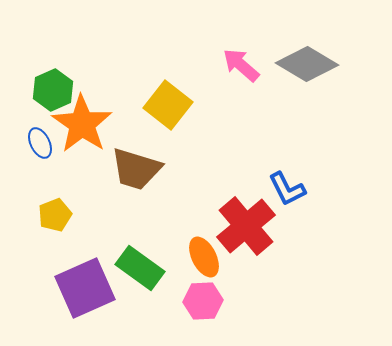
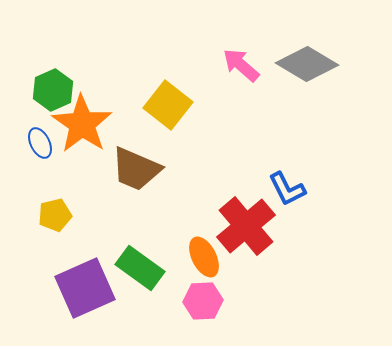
brown trapezoid: rotated 6 degrees clockwise
yellow pentagon: rotated 8 degrees clockwise
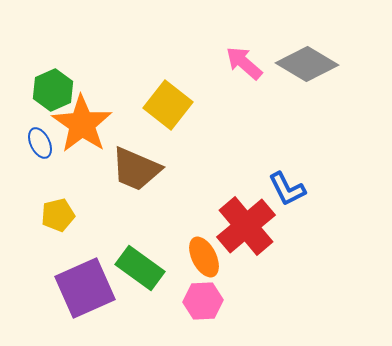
pink arrow: moved 3 px right, 2 px up
yellow pentagon: moved 3 px right
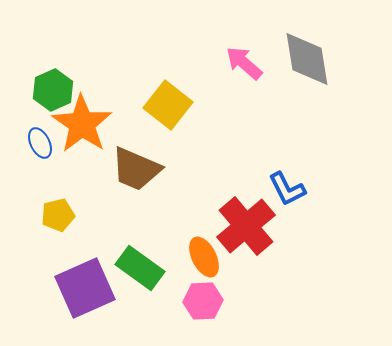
gray diamond: moved 5 px up; rotated 50 degrees clockwise
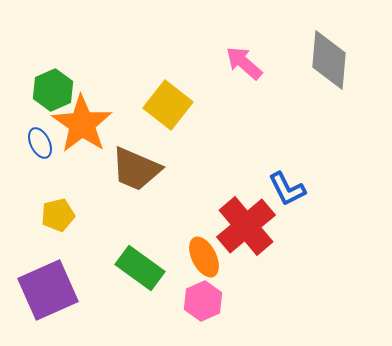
gray diamond: moved 22 px right, 1 px down; rotated 14 degrees clockwise
purple square: moved 37 px left, 2 px down
pink hexagon: rotated 21 degrees counterclockwise
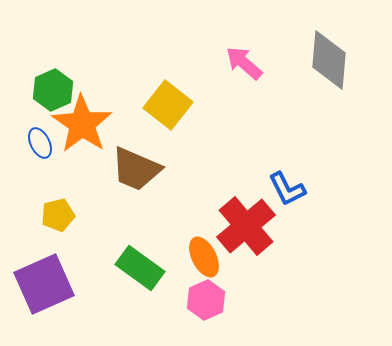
purple square: moved 4 px left, 6 px up
pink hexagon: moved 3 px right, 1 px up
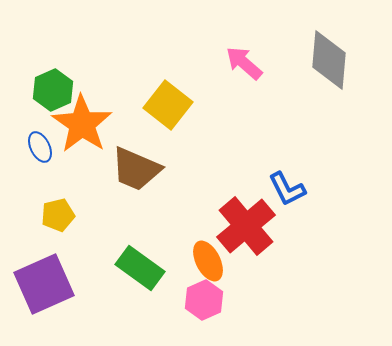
blue ellipse: moved 4 px down
orange ellipse: moved 4 px right, 4 px down
pink hexagon: moved 2 px left
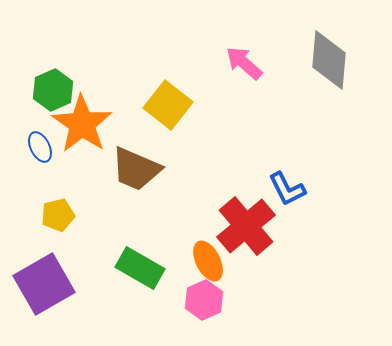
green rectangle: rotated 6 degrees counterclockwise
purple square: rotated 6 degrees counterclockwise
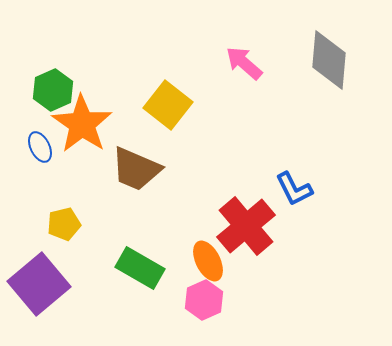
blue L-shape: moved 7 px right
yellow pentagon: moved 6 px right, 9 px down
purple square: moved 5 px left; rotated 10 degrees counterclockwise
